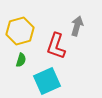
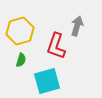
cyan square: rotated 8 degrees clockwise
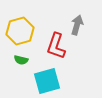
gray arrow: moved 1 px up
green semicircle: rotated 88 degrees clockwise
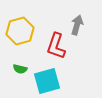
green semicircle: moved 1 px left, 9 px down
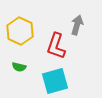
yellow hexagon: rotated 20 degrees counterclockwise
green semicircle: moved 1 px left, 2 px up
cyan square: moved 8 px right
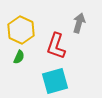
gray arrow: moved 2 px right, 2 px up
yellow hexagon: moved 1 px right, 1 px up
green semicircle: moved 10 px up; rotated 80 degrees counterclockwise
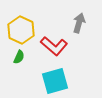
red L-shape: moved 2 px left; rotated 68 degrees counterclockwise
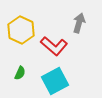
green semicircle: moved 1 px right, 16 px down
cyan square: rotated 12 degrees counterclockwise
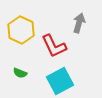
red L-shape: rotated 24 degrees clockwise
green semicircle: rotated 88 degrees clockwise
cyan square: moved 5 px right
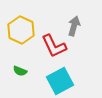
gray arrow: moved 5 px left, 3 px down
green semicircle: moved 2 px up
